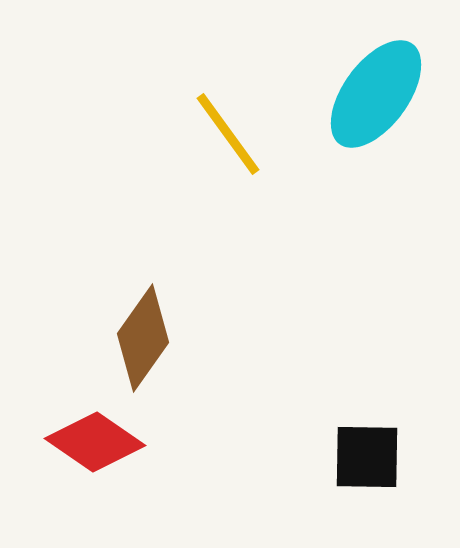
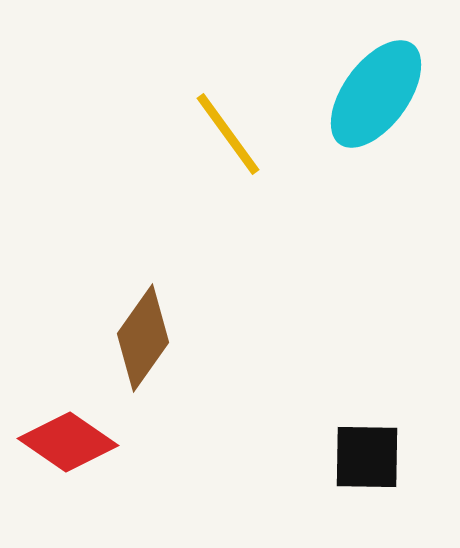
red diamond: moved 27 px left
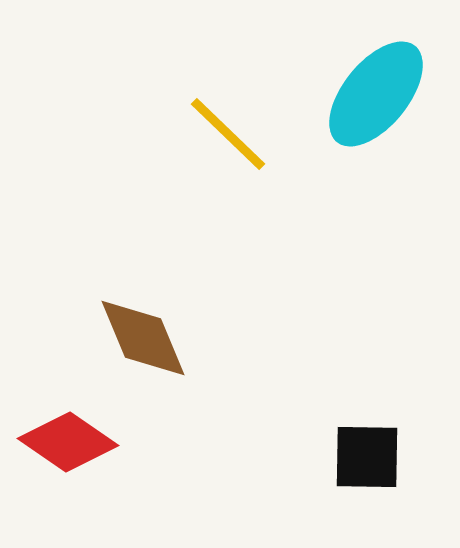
cyan ellipse: rotated 3 degrees clockwise
yellow line: rotated 10 degrees counterclockwise
brown diamond: rotated 58 degrees counterclockwise
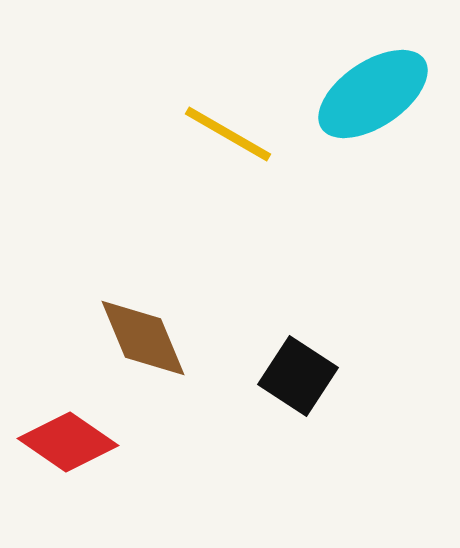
cyan ellipse: moved 3 px left; rotated 17 degrees clockwise
yellow line: rotated 14 degrees counterclockwise
black square: moved 69 px left, 81 px up; rotated 32 degrees clockwise
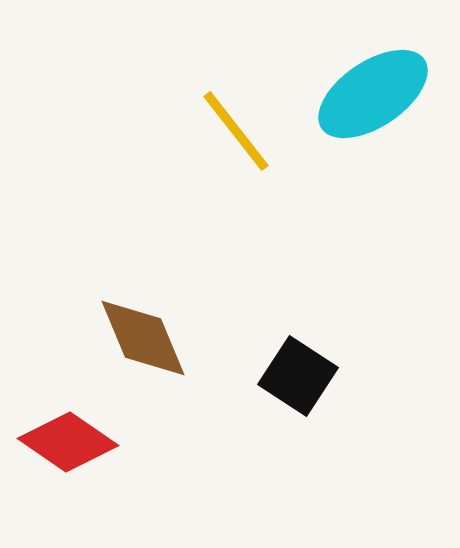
yellow line: moved 8 px right, 3 px up; rotated 22 degrees clockwise
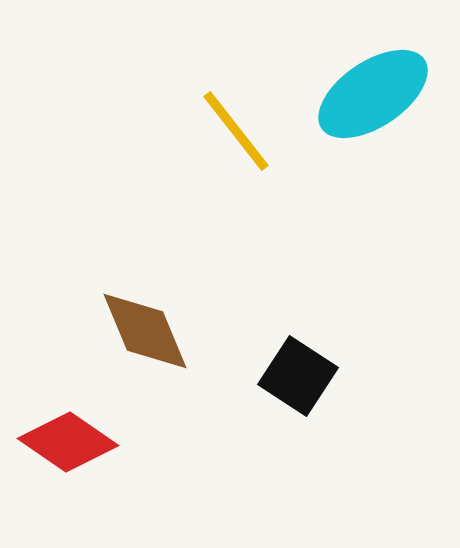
brown diamond: moved 2 px right, 7 px up
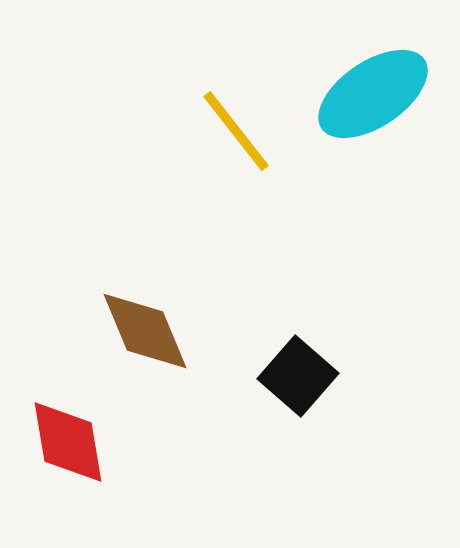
black square: rotated 8 degrees clockwise
red diamond: rotated 46 degrees clockwise
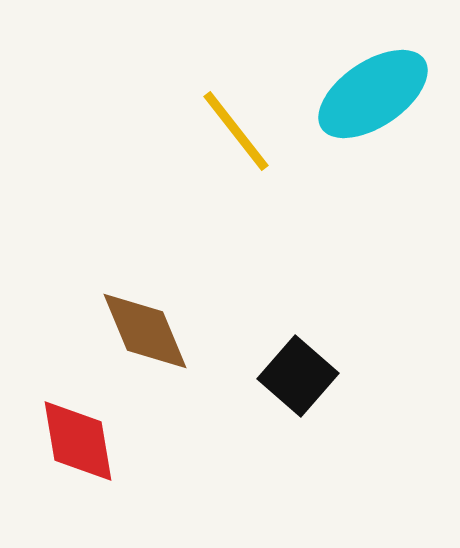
red diamond: moved 10 px right, 1 px up
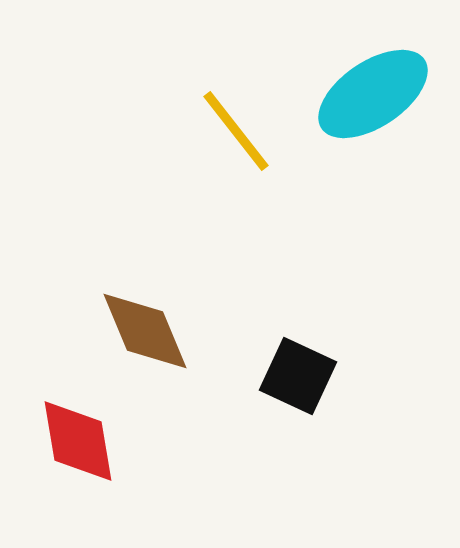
black square: rotated 16 degrees counterclockwise
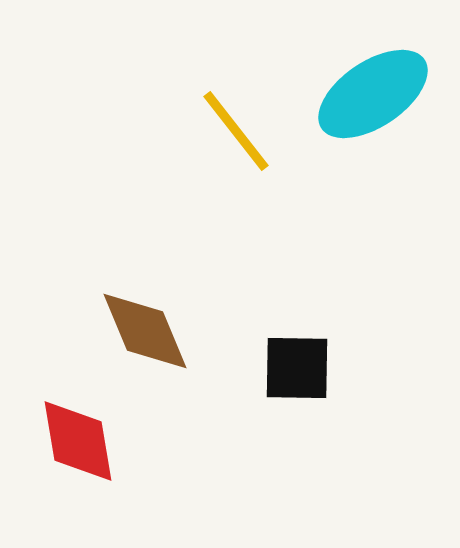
black square: moved 1 px left, 8 px up; rotated 24 degrees counterclockwise
